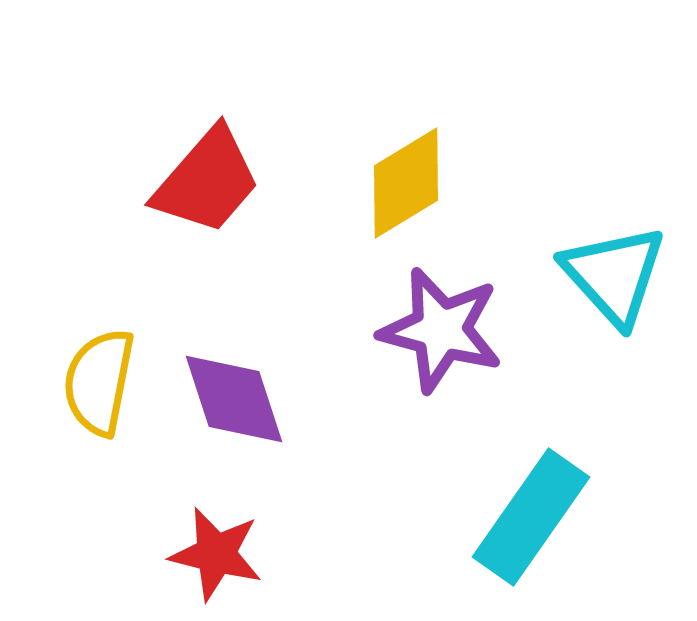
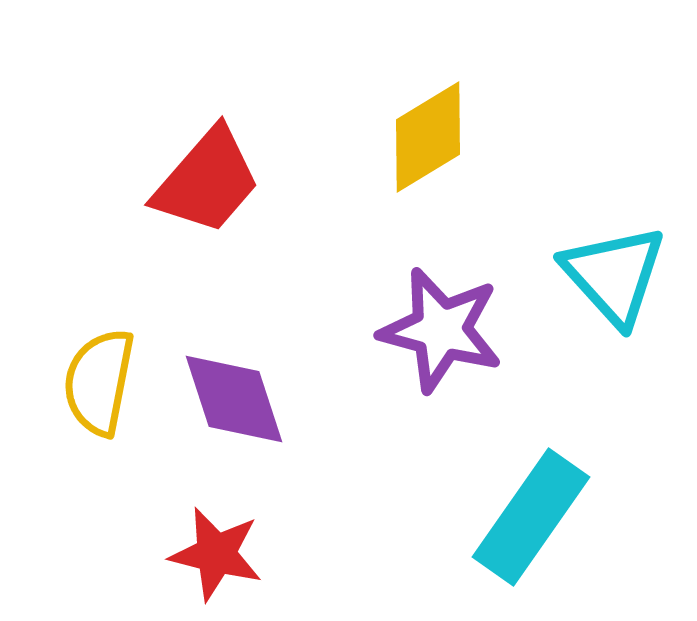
yellow diamond: moved 22 px right, 46 px up
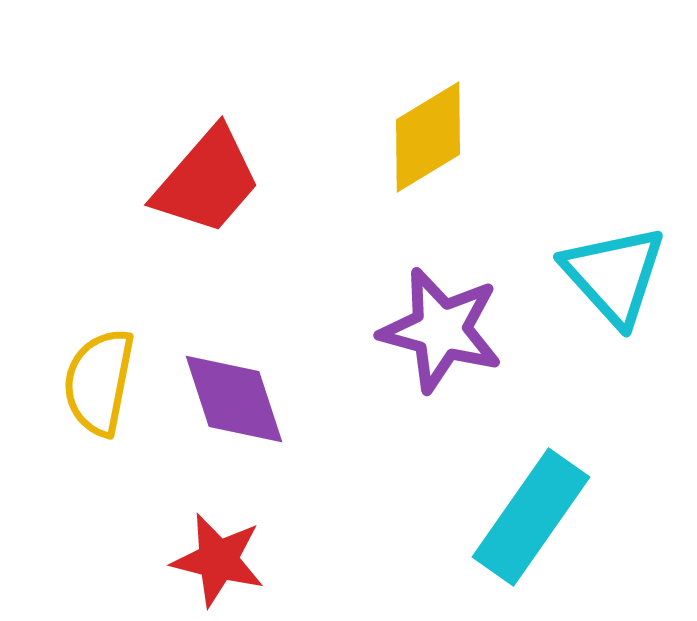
red star: moved 2 px right, 6 px down
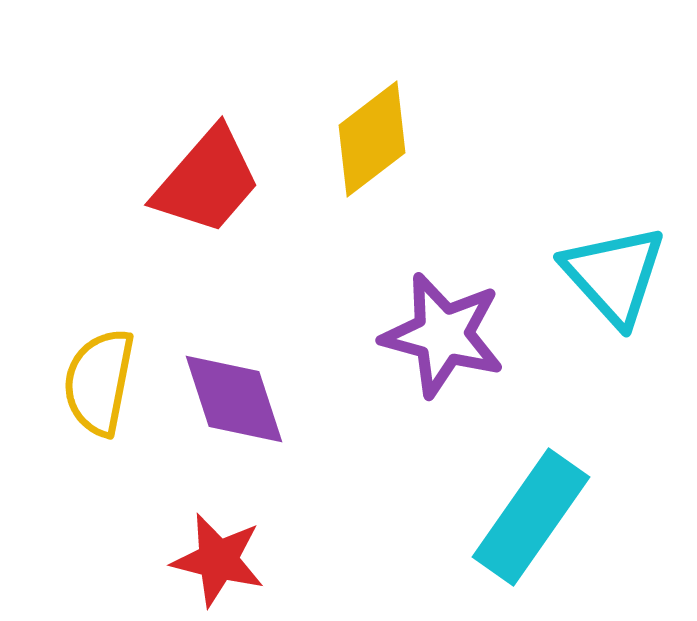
yellow diamond: moved 56 px left, 2 px down; rotated 6 degrees counterclockwise
purple star: moved 2 px right, 5 px down
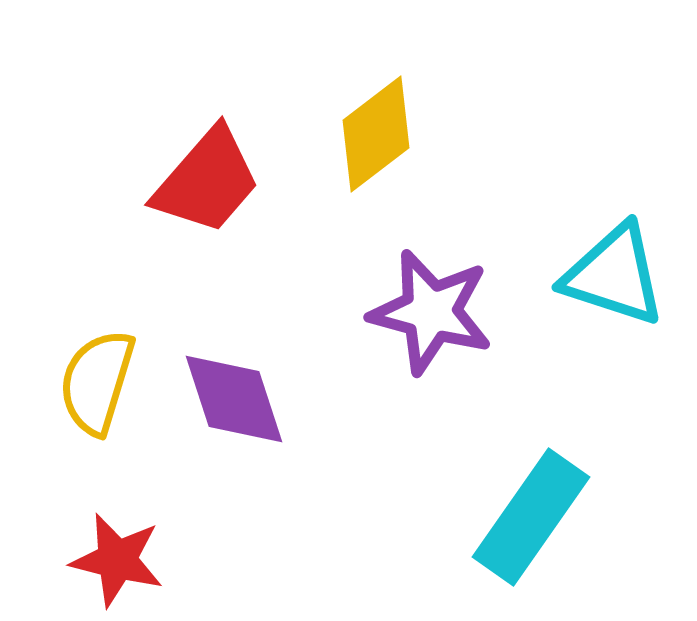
yellow diamond: moved 4 px right, 5 px up
cyan triangle: rotated 30 degrees counterclockwise
purple star: moved 12 px left, 23 px up
yellow semicircle: moved 2 px left; rotated 6 degrees clockwise
red star: moved 101 px left
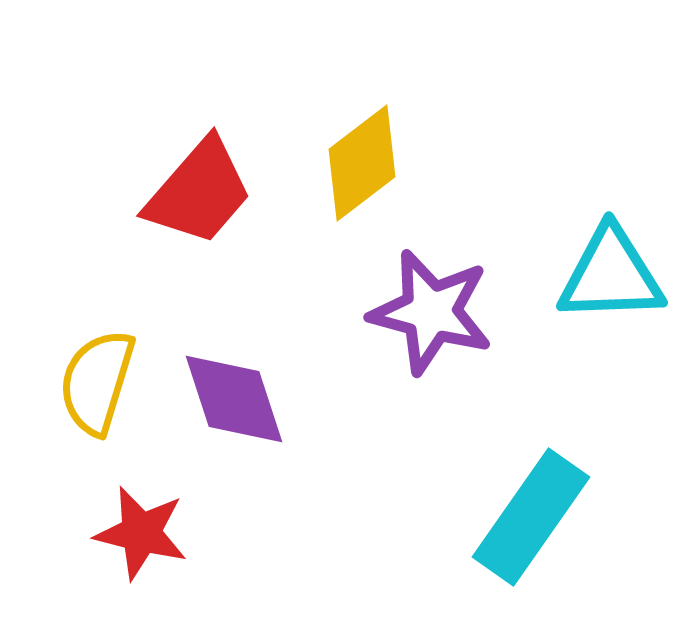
yellow diamond: moved 14 px left, 29 px down
red trapezoid: moved 8 px left, 11 px down
cyan triangle: moved 3 px left; rotated 20 degrees counterclockwise
red star: moved 24 px right, 27 px up
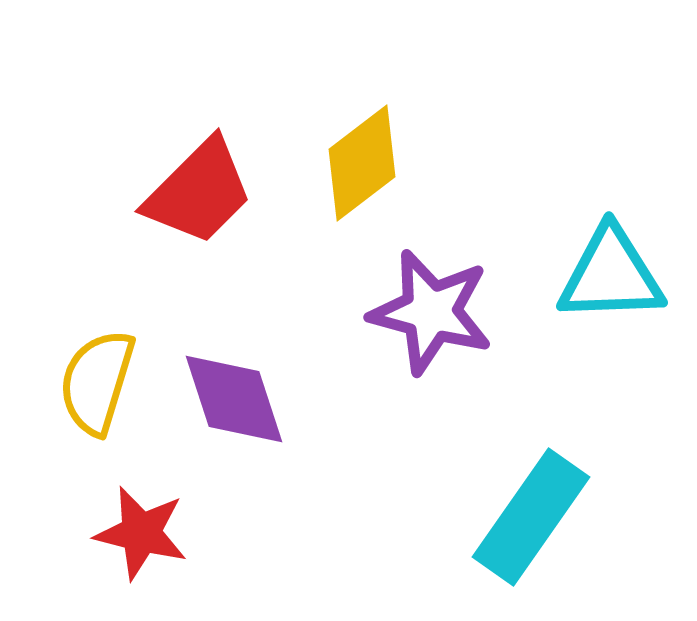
red trapezoid: rotated 4 degrees clockwise
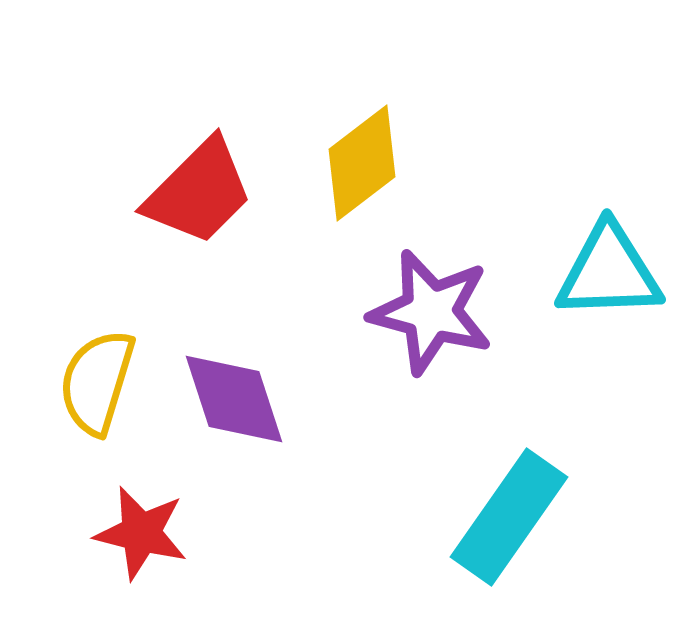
cyan triangle: moved 2 px left, 3 px up
cyan rectangle: moved 22 px left
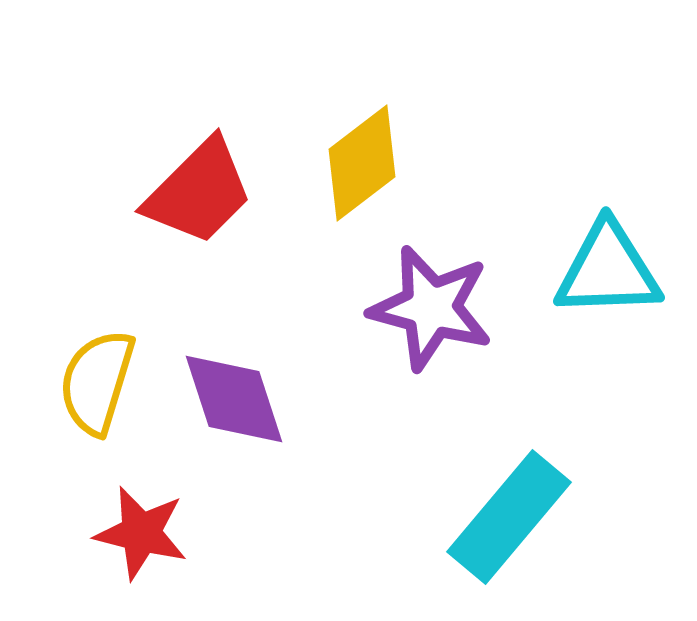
cyan triangle: moved 1 px left, 2 px up
purple star: moved 4 px up
cyan rectangle: rotated 5 degrees clockwise
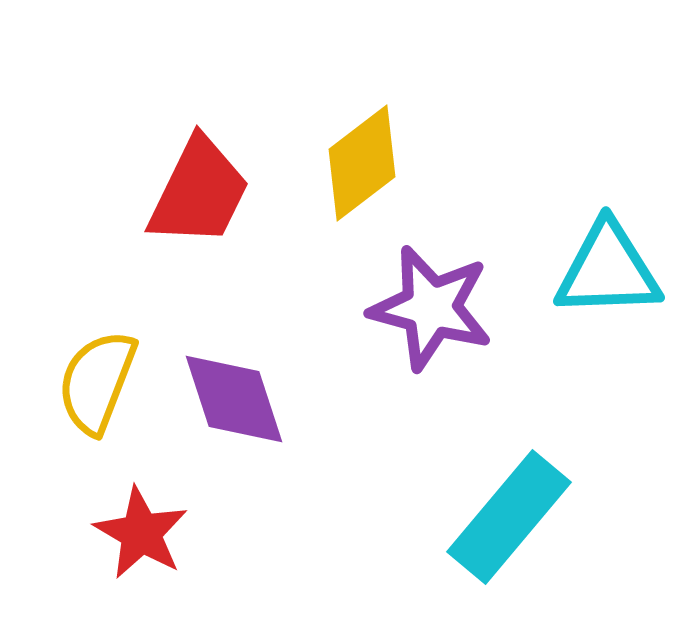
red trapezoid: rotated 19 degrees counterclockwise
yellow semicircle: rotated 4 degrees clockwise
red star: rotated 16 degrees clockwise
